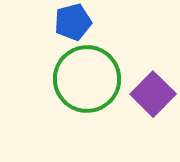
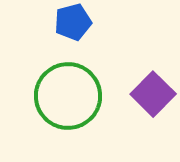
green circle: moved 19 px left, 17 px down
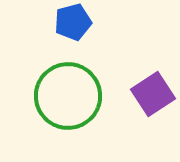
purple square: rotated 12 degrees clockwise
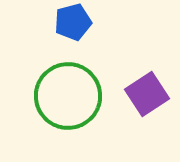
purple square: moved 6 px left
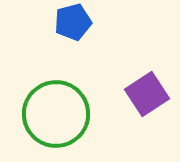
green circle: moved 12 px left, 18 px down
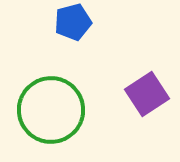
green circle: moved 5 px left, 4 px up
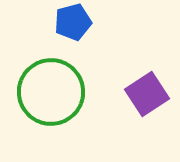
green circle: moved 18 px up
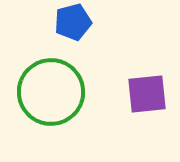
purple square: rotated 27 degrees clockwise
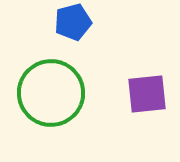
green circle: moved 1 px down
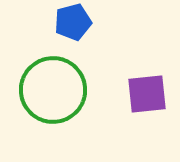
green circle: moved 2 px right, 3 px up
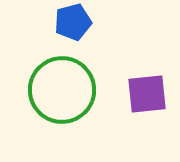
green circle: moved 9 px right
